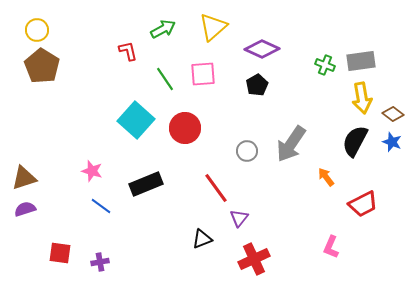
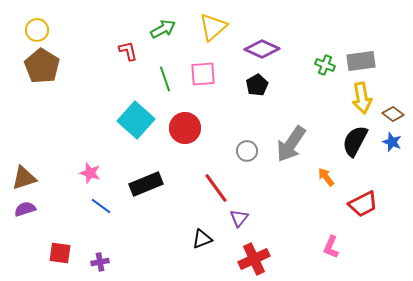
green line: rotated 15 degrees clockwise
pink star: moved 2 px left, 2 px down
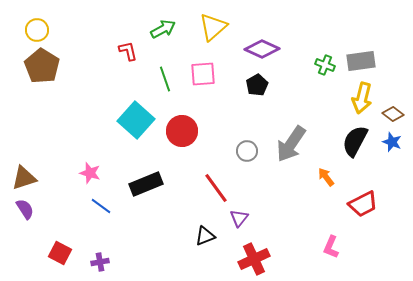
yellow arrow: rotated 24 degrees clockwise
red circle: moved 3 px left, 3 px down
purple semicircle: rotated 75 degrees clockwise
black triangle: moved 3 px right, 3 px up
red square: rotated 20 degrees clockwise
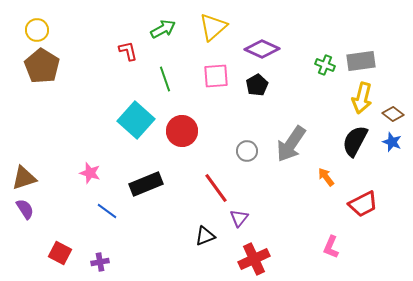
pink square: moved 13 px right, 2 px down
blue line: moved 6 px right, 5 px down
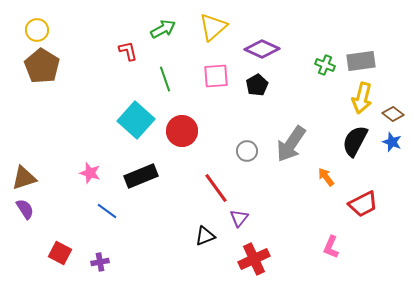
black rectangle: moved 5 px left, 8 px up
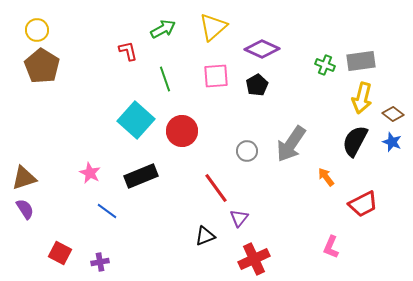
pink star: rotated 10 degrees clockwise
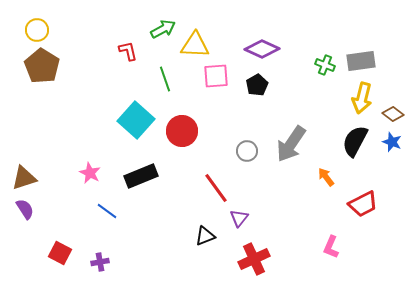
yellow triangle: moved 18 px left, 18 px down; rotated 44 degrees clockwise
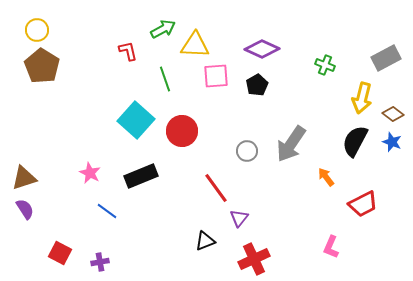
gray rectangle: moved 25 px right, 3 px up; rotated 20 degrees counterclockwise
black triangle: moved 5 px down
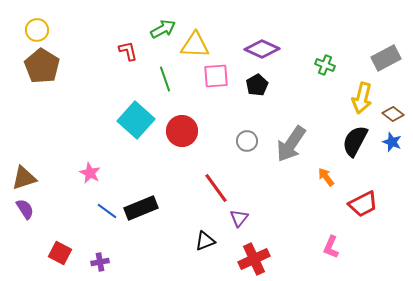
gray circle: moved 10 px up
black rectangle: moved 32 px down
